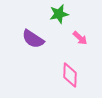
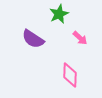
green star: rotated 12 degrees counterclockwise
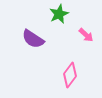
pink arrow: moved 6 px right, 3 px up
pink diamond: rotated 35 degrees clockwise
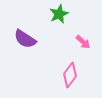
pink arrow: moved 3 px left, 7 px down
purple semicircle: moved 8 px left
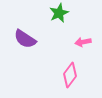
green star: moved 1 px up
pink arrow: rotated 126 degrees clockwise
